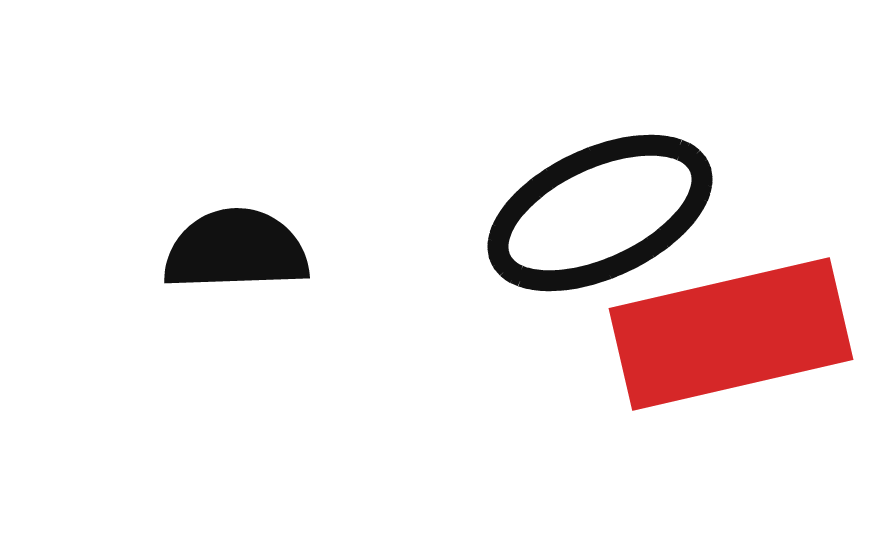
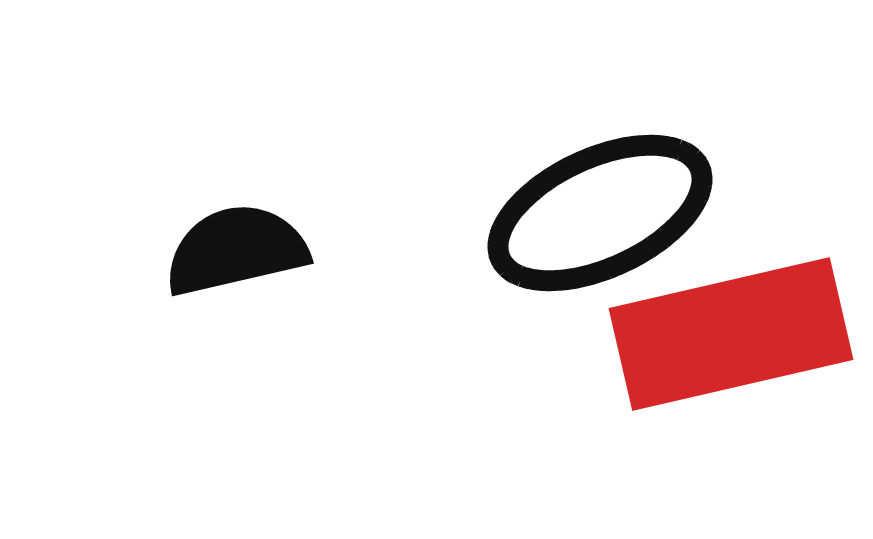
black semicircle: rotated 11 degrees counterclockwise
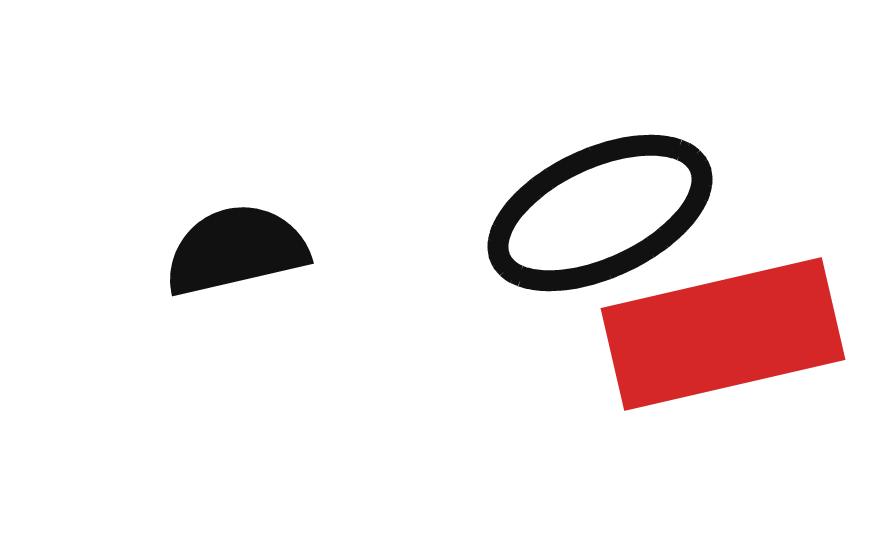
red rectangle: moved 8 px left
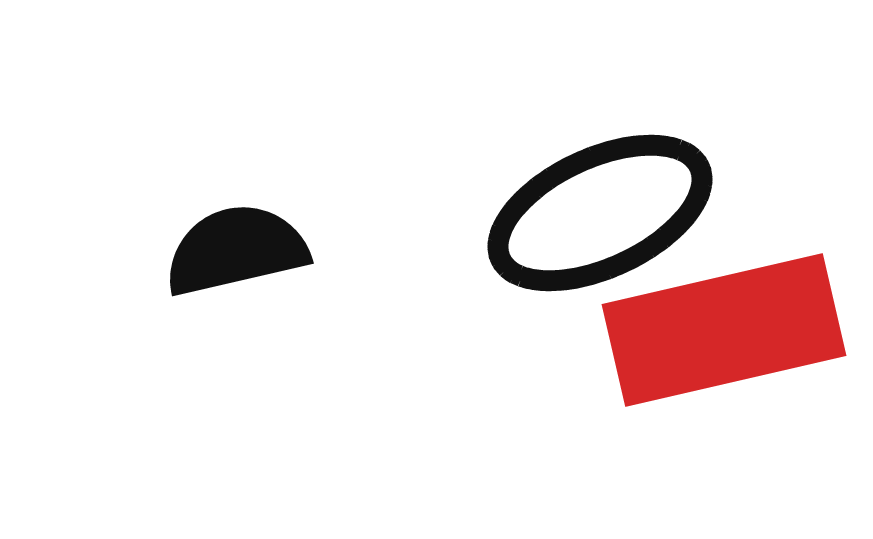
red rectangle: moved 1 px right, 4 px up
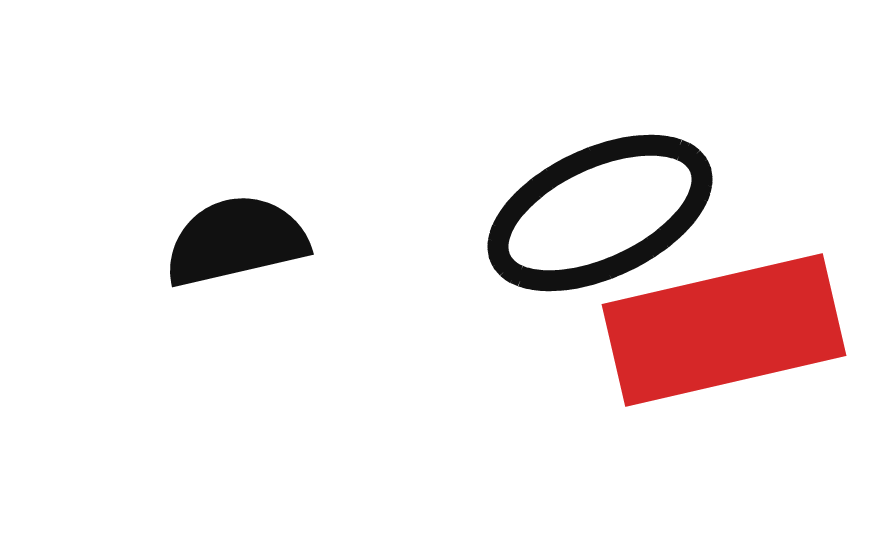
black semicircle: moved 9 px up
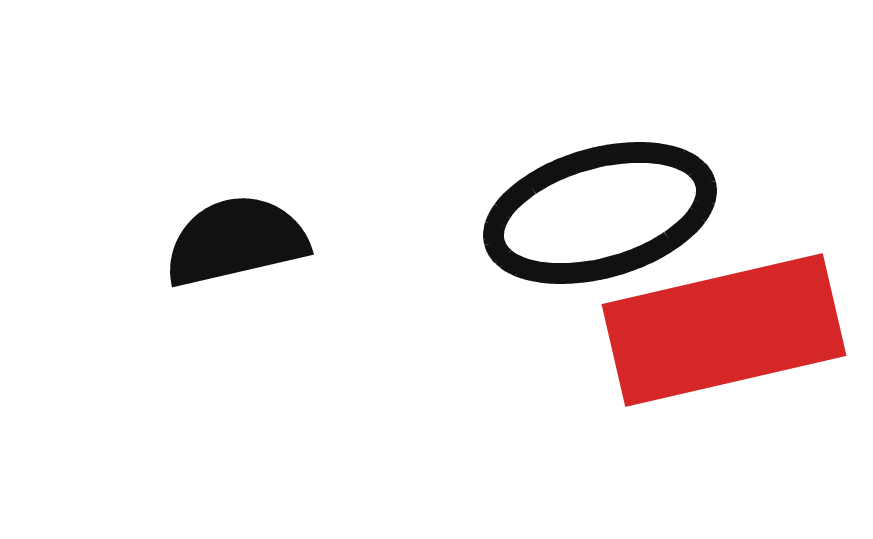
black ellipse: rotated 9 degrees clockwise
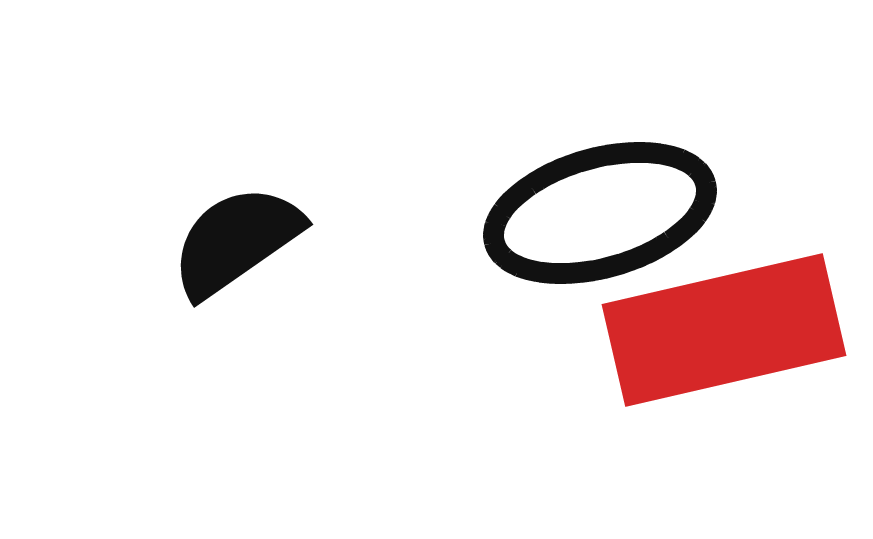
black semicircle: rotated 22 degrees counterclockwise
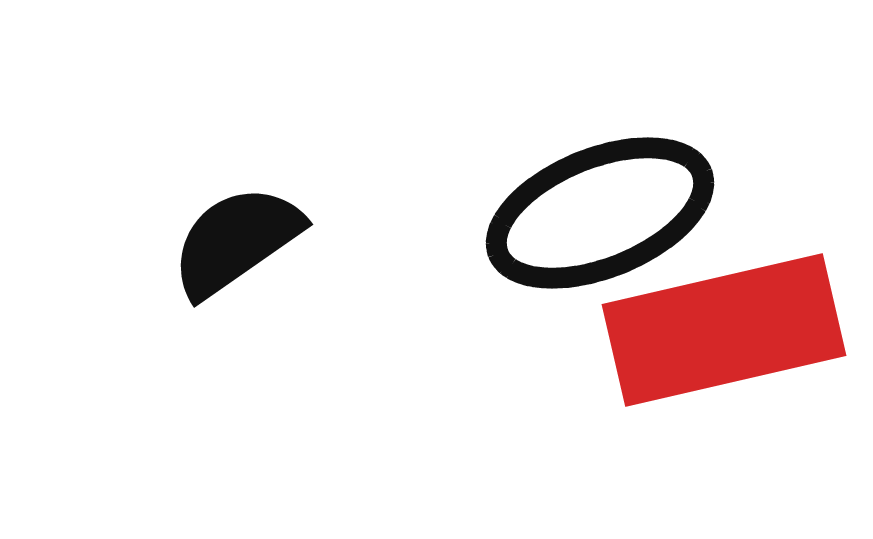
black ellipse: rotated 6 degrees counterclockwise
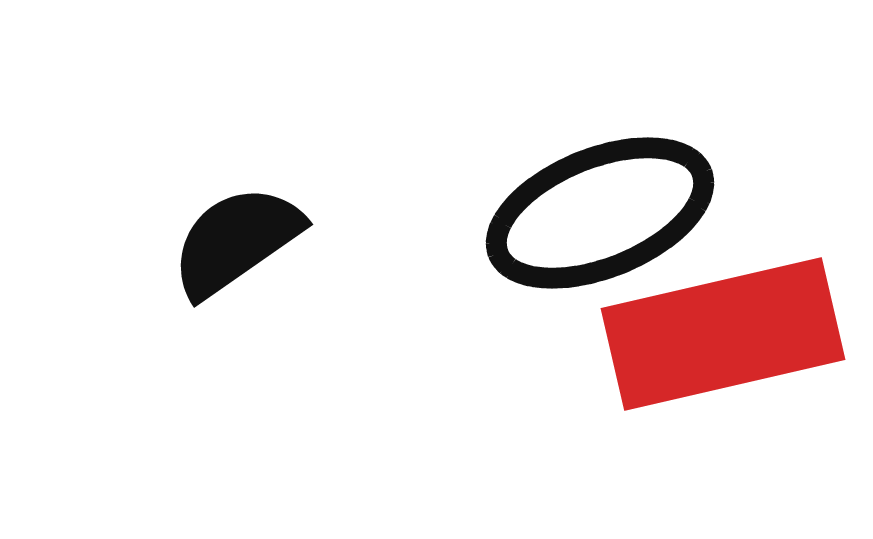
red rectangle: moved 1 px left, 4 px down
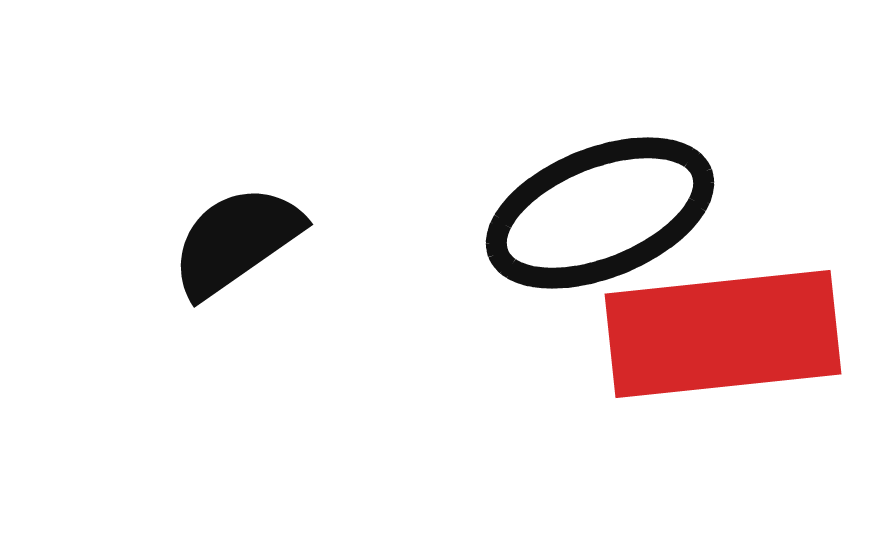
red rectangle: rotated 7 degrees clockwise
